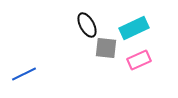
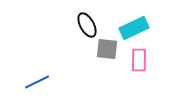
gray square: moved 1 px right, 1 px down
pink rectangle: rotated 65 degrees counterclockwise
blue line: moved 13 px right, 8 px down
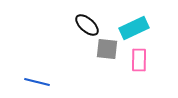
black ellipse: rotated 20 degrees counterclockwise
blue line: rotated 40 degrees clockwise
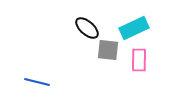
black ellipse: moved 3 px down
gray square: moved 1 px right, 1 px down
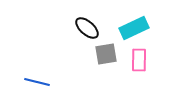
gray square: moved 2 px left, 4 px down; rotated 15 degrees counterclockwise
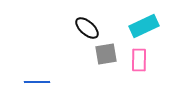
cyan rectangle: moved 10 px right, 2 px up
blue line: rotated 15 degrees counterclockwise
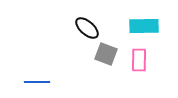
cyan rectangle: rotated 24 degrees clockwise
gray square: rotated 30 degrees clockwise
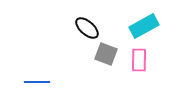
cyan rectangle: rotated 28 degrees counterclockwise
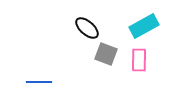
blue line: moved 2 px right
